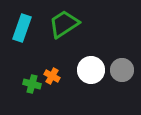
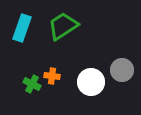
green trapezoid: moved 1 px left, 2 px down
white circle: moved 12 px down
orange cross: rotated 21 degrees counterclockwise
green cross: rotated 12 degrees clockwise
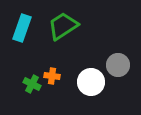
gray circle: moved 4 px left, 5 px up
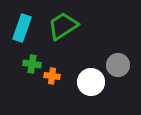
green cross: moved 20 px up; rotated 18 degrees counterclockwise
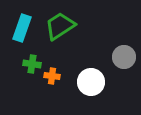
green trapezoid: moved 3 px left
gray circle: moved 6 px right, 8 px up
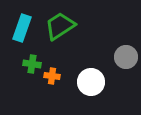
gray circle: moved 2 px right
